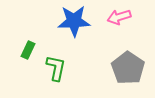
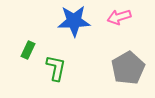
gray pentagon: rotated 8 degrees clockwise
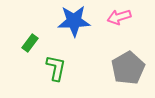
green rectangle: moved 2 px right, 7 px up; rotated 12 degrees clockwise
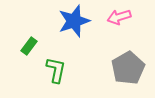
blue star: rotated 16 degrees counterclockwise
green rectangle: moved 1 px left, 3 px down
green L-shape: moved 2 px down
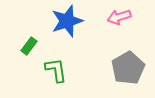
blue star: moved 7 px left
green L-shape: rotated 20 degrees counterclockwise
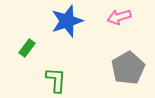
green rectangle: moved 2 px left, 2 px down
green L-shape: moved 10 px down; rotated 12 degrees clockwise
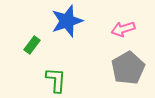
pink arrow: moved 4 px right, 12 px down
green rectangle: moved 5 px right, 3 px up
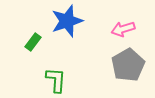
green rectangle: moved 1 px right, 3 px up
gray pentagon: moved 3 px up
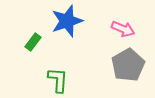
pink arrow: rotated 140 degrees counterclockwise
green L-shape: moved 2 px right
